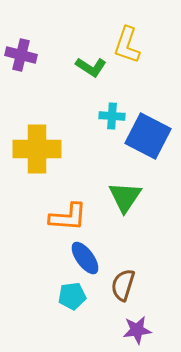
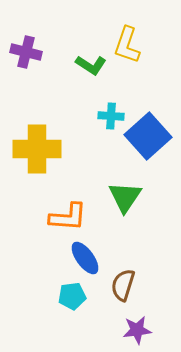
purple cross: moved 5 px right, 3 px up
green L-shape: moved 2 px up
cyan cross: moved 1 px left
blue square: rotated 21 degrees clockwise
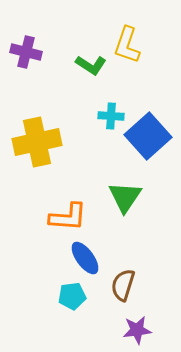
yellow cross: moved 7 px up; rotated 12 degrees counterclockwise
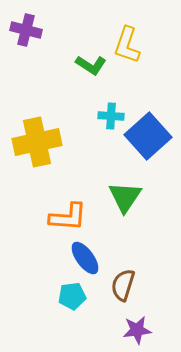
purple cross: moved 22 px up
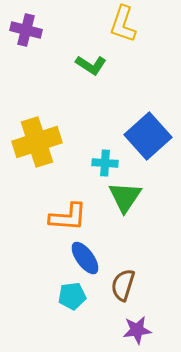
yellow L-shape: moved 4 px left, 21 px up
cyan cross: moved 6 px left, 47 px down
yellow cross: rotated 6 degrees counterclockwise
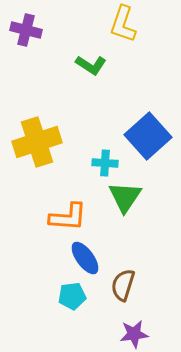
purple star: moved 3 px left, 4 px down
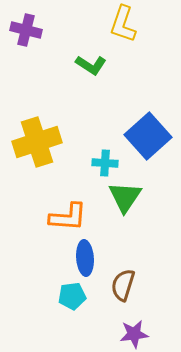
blue ellipse: rotated 32 degrees clockwise
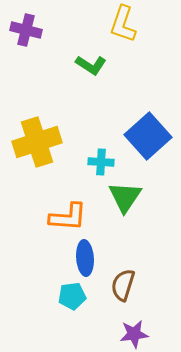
cyan cross: moved 4 px left, 1 px up
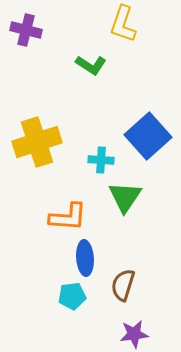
cyan cross: moved 2 px up
